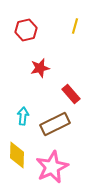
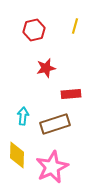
red hexagon: moved 8 px right
red star: moved 6 px right
red rectangle: rotated 54 degrees counterclockwise
brown rectangle: rotated 8 degrees clockwise
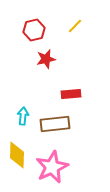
yellow line: rotated 28 degrees clockwise
red star: moved 9 px up
brown rectangle: rotated 12 degrees clockwise
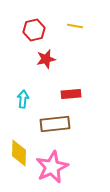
yellow line: rotated 56 degrees clockwise
cyan arrow: moved 17 px up
yellow diamond: moved 2 px right, 2 px up
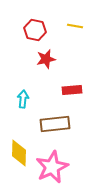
red hexagon: moved 1 px right; rotated 25 degrees clockwise
red rectangle: moved 1 px right, 4 px up
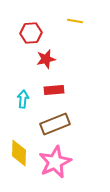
yellow line: moved 5 px up
red hexagon: moved 4 px left, 3 px down; rotated 15 degrees counterclockwise
red rectangle: moved 18 px left
brown rectangle: rotated 16 degrees counterclockwise
pink star: moved 3 px right, 5 px up
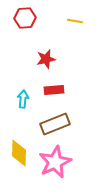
red hexagon: moved 6 px left, 15 px up
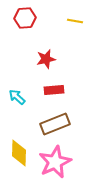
cyan arrow: moved 6 px left, 2 px up; rotated 54 degrees counterclockwise
